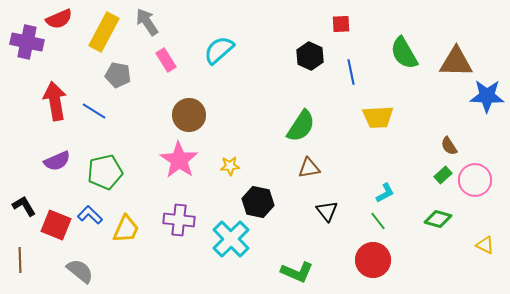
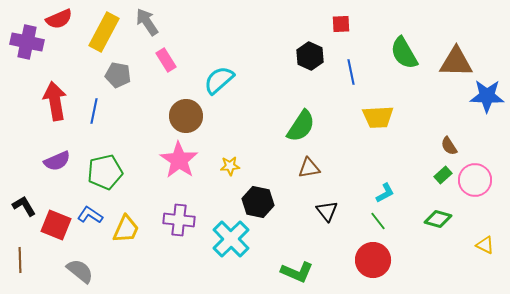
cyan semicircle at (219, 50): moved 30 px down
blue line at (94, 111): rotated 70 degrees clockwise
brown circle at (189, 115): moved 3 px left, 1 px down
blue L-shape at (90, 215): rotated 10 degrees counterclockwise
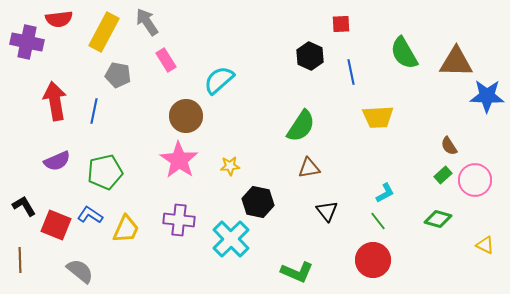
red semicircle at (59, 19): rotated 16 degrees clockwise
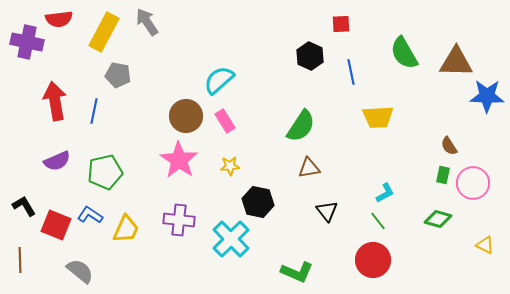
pink rectangle at (166, 60): moved 59 px right, 61 px down
green rectangle at (443, 175): rotated 36 degrees counterclockwise
pink circle at (475, 180): moved 2 px left, 3 px down
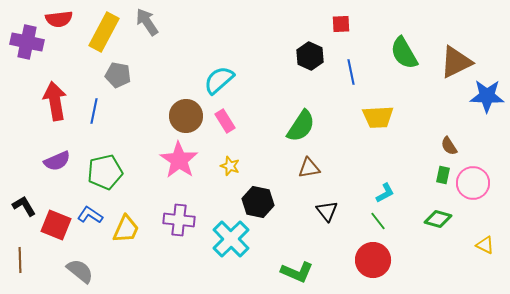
brown triangle at (456, 62): rotated 27 degrees counterclockwise
yellow star at (230, 166): rotated 24 degrees clockwise
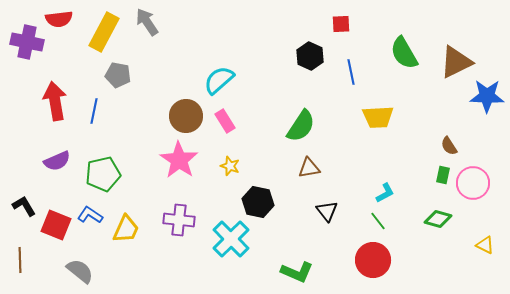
green pentagon at (105, 172): moved 2 px left, 2 px down
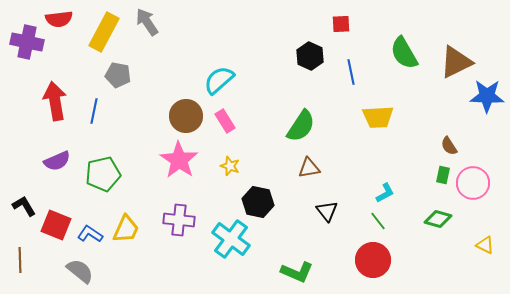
blue L-shape at (90, 215): moved 19 px down
cyan cross at (231, 239): rotated 9 degrees counterclockwise
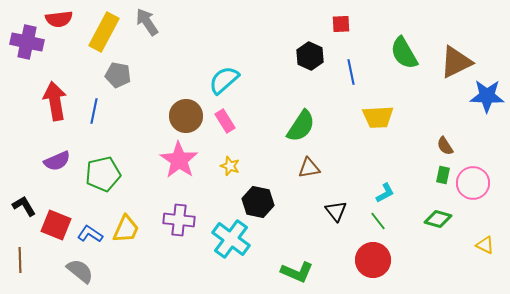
cyan semicircle at (219, 80): moved 5 px right
brown semicircle at (449, 146): moved 4 px left
black triangle at (327, 211): moved 9 px right
